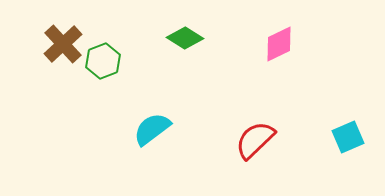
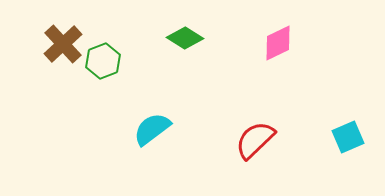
pink diamond: moved 1 px left, 1 px up
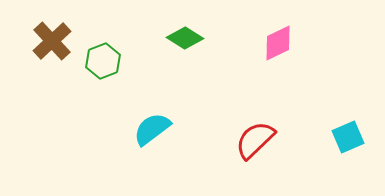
brown cross: moved 11 px left, 3 px up
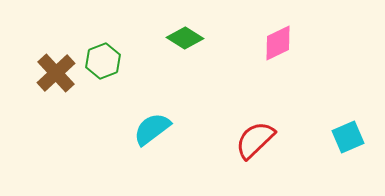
brown cross: moved 4 px right, 32 px down
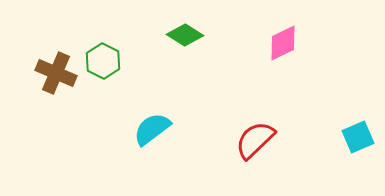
green diamond: moved 3 px up
pink diamond: moved 5 px right
green hexagon: rotated 12 degrees counterclockwise
brown cross: rotated 24 degrees counterclockwise
cyan square: moved 10 px right
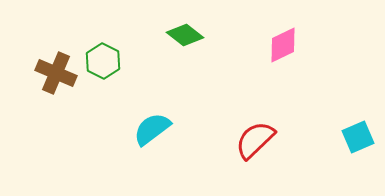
green diamond: rotated 6 degrees clockwise
pink diamond: moved 2 px down
